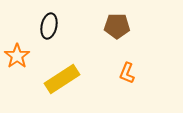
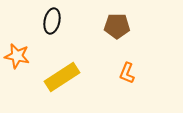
black ellipse: moved 3 px right, 5 px up
orange star: rotated 25 degrees counterclockwise
yellow rectangle: moved 2 px up
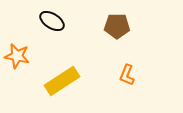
black ellipse: rotated 70 degrees counterclockwise
orange L-shape: moved 2 px down
yellow rectangle: moved 4 px down
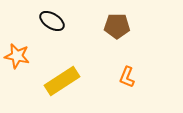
orange L-shape: moved 2 px down
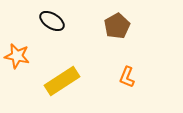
brown pentagon: rotated 30 degrees counterclockwise
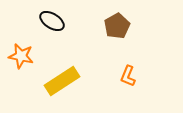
orange star: moved 4 px right
orange L-shape: moved 1 px right, 1 px up
